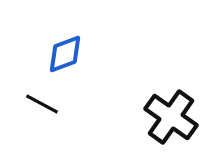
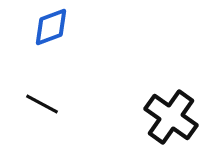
blue diamond: moved 14 px left, 27 px up
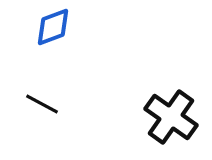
blue diamond: moved 2 px right
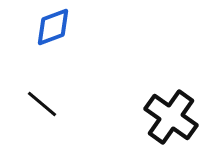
black line: rotated 12 degrees clockwise
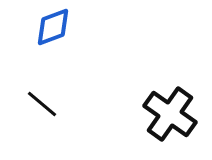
black cross: moved 1 px left, 3 px up
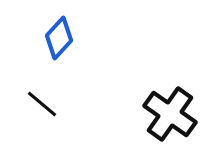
blue diamond: moved 6 px right, 11 px down; rotated 27 degrees counterclockwise
